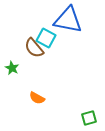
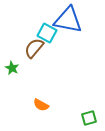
cyan square: moved 1 px right, 5 px up
brown semicircle: rotated 80 degrees clockwise
orange semicircle: moved 4 px right, 7 px down
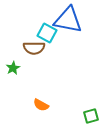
brown semicircle: rotated 130 degrees counterclockwise
green star: moved 1 px right; rotated 16 degrees clockwise
green square: moved 2 px right, 2 px up
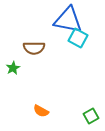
cyan square: moved 31 px right, 5 px down
orange semicircle: moved 6 px down
green square: rotated 14 degrees counterclockwise
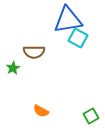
blue triangle: rotated 20 degrees counterclockwise
brown semicircle: moved 4 px down
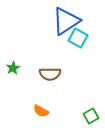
blue triangle: moved 2 px left, 1 px down; rotated 24 degrees counterclockwise
brown semicircle: moved 16 px right, 22 px down
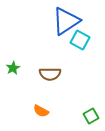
cyan square: moved 2 px right, 2 px down
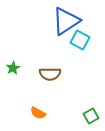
orange semicircle: moved 3 px left, 2 px down
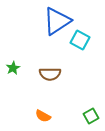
blue triangle: moved 9 px left
orange semicircle: moved 5 px right, 3 px down
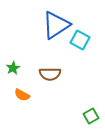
blue triangle: moved 1 px left, 4 px down
orange semicircle: moved 21 px left, 21 px up
